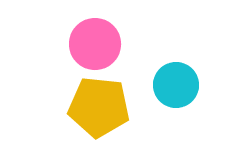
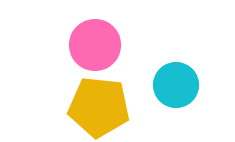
pink circle: moved 1 px down
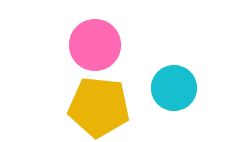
cyan circle: moved 2 px left, 3 px down
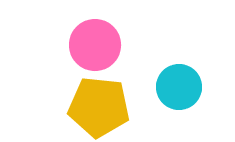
cyan circle: moved 5 px right, 1 px up
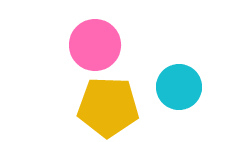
yellow pentagon: moved 9 px right; rotated 4 degrees counterclockwise
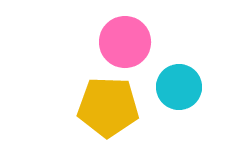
pink circle: moved 30 px right, 3 px up
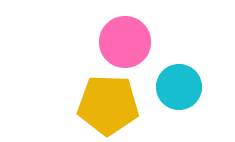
yellow pentagon: moved 2 px up
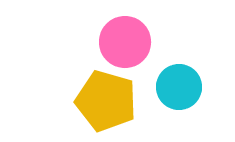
yellow pentagon: moved 2 px left, 4 px up; rotated 14 degrees clockwise
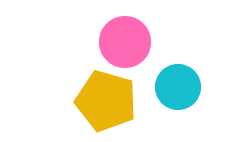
cyan circle: moved 1 px left
